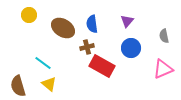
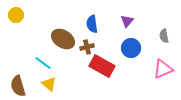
yellow circle: moved 13 px left
brown ellipse: moved 11 px down
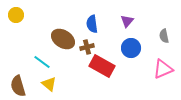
cyan line: moved 1 px left, 1 px up
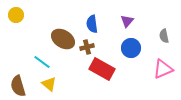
red rectangle: moved 3 px down
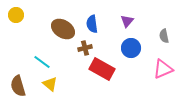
brown ellipse: moved 10 px up
brown cross: moved 2 px left, 1 px down
yellow triangle: moved 1 px right
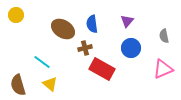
brown semicircle: moved 1 px up
